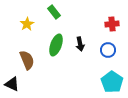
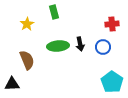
green rectangle: rotated 24 degrees clockwise
green ellipse: moved 2 px right, 1 px down; rotated 65 degrees clockwise
blue circle: moved 5 px left, 3 px up
black triangle: rotated 28 degrees counterclockwise
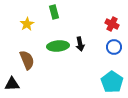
red cross: rotated 32 degrees clockwise
blue circle: moved 11 px right
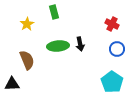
blue circle: moved 3 px right, 2 px down
